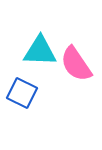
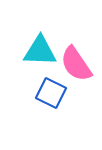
blue square: moved 29 px right
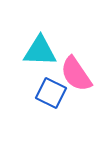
pink semicircle: moved 10 px down
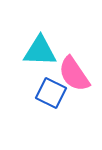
pink semicircle: moved 2 px left
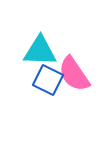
blue square: moved 3 px left, 13 px up
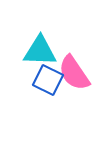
pink semicircle: moved 1 px up
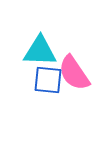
blue square: rotated 20 degrees counterclockwise
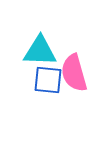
pink semicircle: rotated 18 degrees clockwise
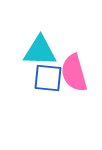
blue square: moved 2 px up
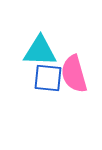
pink semicircle: moved 1 px down
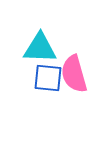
cyan triangle: moved 3 px up
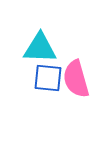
pink semicircle: moved 2 px right, 5 px down
